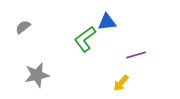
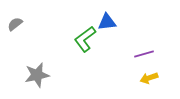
gray semicircle: moved 8 px left, 3 px up
purple line: moved 8 px right, 1 px up
yellow arrow: moved 28 px right, 5 px up; rotated 30 degrees clockwise
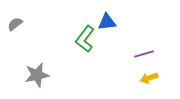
green L-shape: rotated 16 degrees counterclockwise
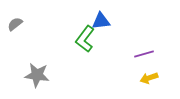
blue triangle: moved 6 px left, 1 px up
gray star: rotated 20 degrees clockwise
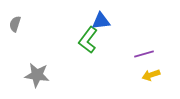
gray semicircle: rotated 35 degrees counterclockwise
green L-shape: moved 3 px right, 1 px down
yellow arrow: moved 2 px right, 3 px up
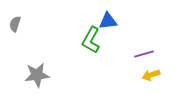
blue triangle: moved 7 px right
green L-shape: moved 3 px right; rotated 8 degrees counterclockwise
gray star: rotated 15 degrees counterclockwise
